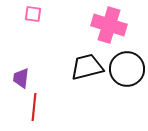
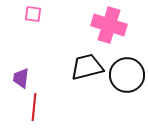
black circle: moved 6 px down
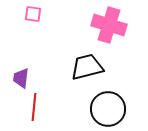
black circle: moved 19 px left, 34 px down
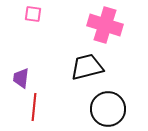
pink cross: moved 4 px left
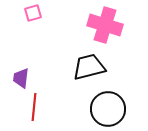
pink square: moved 1 px up; rotated 24 degrees counterclockwise
black trapezoid: moved 2 px right
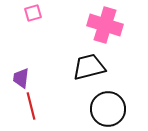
red line: moved 3 px left, 1 px up; rotated 20 degrees counterclockwise
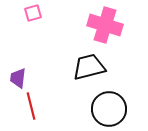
purple trapezoid: moved 3 px left
black circle: moved 1 px right
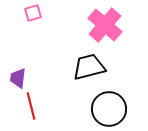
pink cross: rotated 24 degrees clockwise
